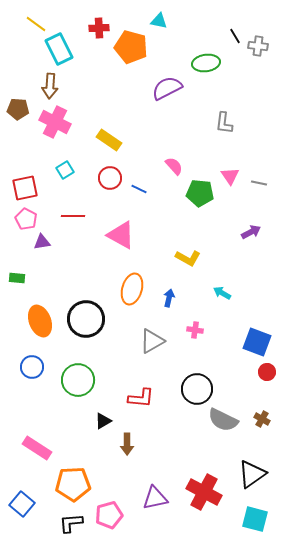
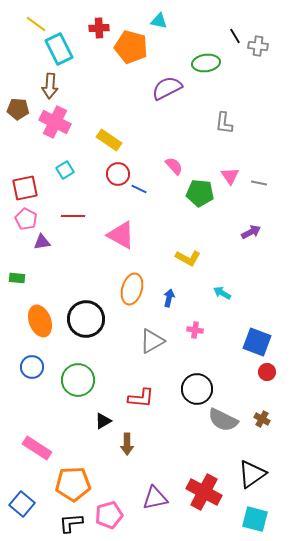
red circle at (110, 178): moved 8 px right, 4 px up
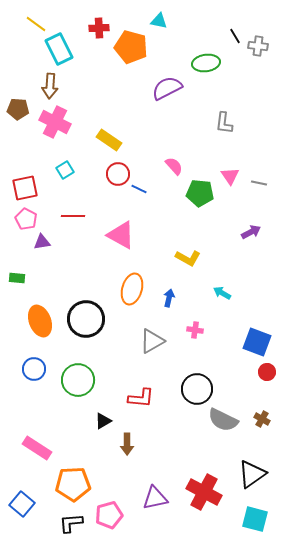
blue circle at (32, 367): moved 2 px right, 2 px down
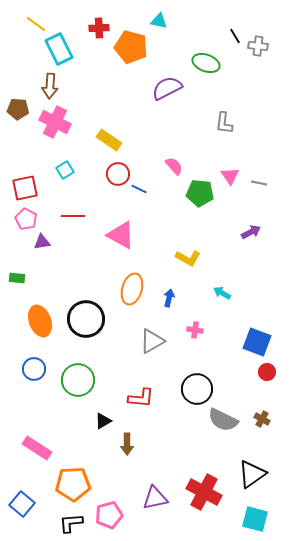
green ellipse at (206, 63): rotated 28 degrees clockwise
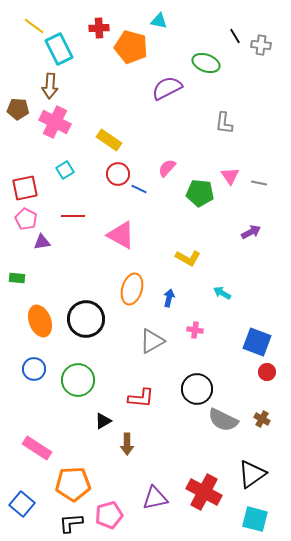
yellow line at (36, 24): moved 2 px left, 2 px down
gray cross at (258, 46): moved 3 px right, 1 px up
pink semicircle at (174, 166): moved 7 px left, 2 px down; rotated 96 degrees counterclockwise
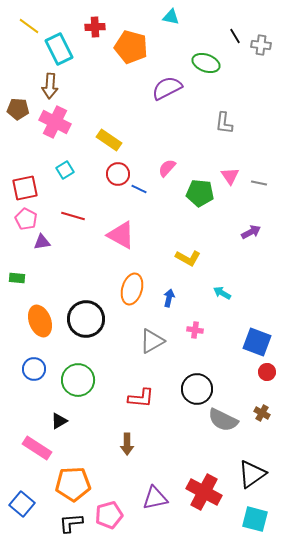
cyan triangle at (159, 21): moved 12 px right, 4 px up
yellow line at (34, 26): moved 5 px left
red cross at (99, 28): moved 4 px left, 1 px up
red line at (73, 216): rotated 15 degrees clockwise
brown cross at (262, 419): moved 6 px up
black triangle at (103, 421): moved 44 px left
